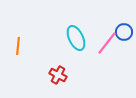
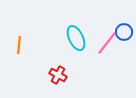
orange line: moved 1 px right, 1 px up
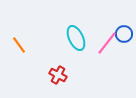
blue circle: moved 2 px down
orange line: rotated 42 degrees counterclockwise
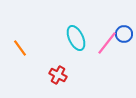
orange line: moved 1 px right, 3 px down
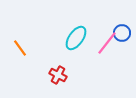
blue circle: moved 2 px left, 1 px up
cyan ellipse: rotated 60 degrees clockwise
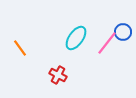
blue circle: moved 1 px right, 1 px up
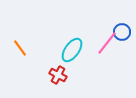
blue circle: moved 1 px left
cyan ellipse: moved 4 px left, 12 px down
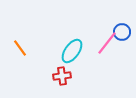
cyan ellipse: moved 1 px down
red cross: moved 4 px right, 1 px down; rotated 36 degrees counterclockwise
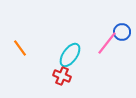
cyan ellipse: moved 2 px left, 4 px down
red cross: rotated 30 degrees clockwise
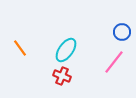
pink line: moved 7 px right, 19 px down
cyan ellipse: moved 4 px left, 5 px up
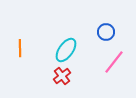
blue circle: moved 16 px left
orange line: rotated 36 degrees clockwise
red cross: rotated 30 degrees clockwise
